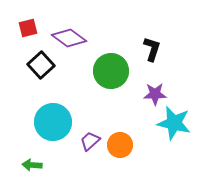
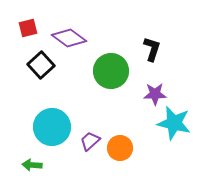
cyan circle: moved 1 px left, 5 px down
orange circle: moved 3 px down
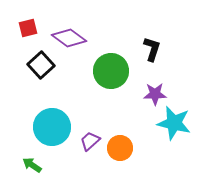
green arrow: rotated 30 degrees clockwise
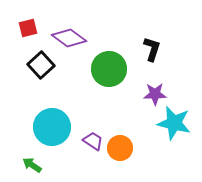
green circle: moved 2 px left, 2 px up
purple trapezoid: moved 3 px right; rotated 75 degrees clockwise
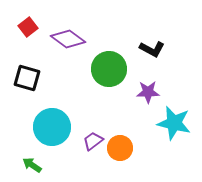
red square: moved 1 px up; rotated 24 degrees counterclockwise
purple diamond: moved 1 px left, 1 px down
black L-shape: rotated 100 degrees clockwise
black square: moved 14 px left, 13 px down; rotated 32 degrees counterclockwise
purple star: moved 7 px left, 2 px up
purple trapezoid: rotated 70 degrees counterclockwise
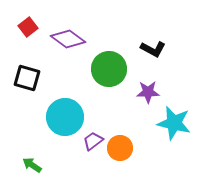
black L-shape: moved 1 px right
cyan circle: moved 13 px right, 10 px up
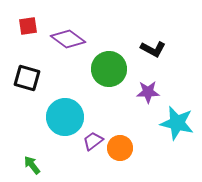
red square: moved 1 px up; rotated 30 degrees clockwise
cyan star: moved 3 px right
green arrow: rotated 18 degrees clockwise
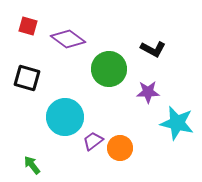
red square: rotated 24 degrees clockwise
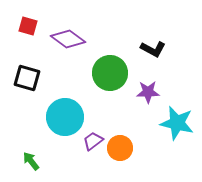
green circle: moved 1 px right, 4 px down
green arrow: moved 1 px left, 4 px up
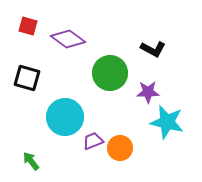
cyan star: moved 10 px left, 1 px up
purple trapezoid: rotated 15 degrees clockwise
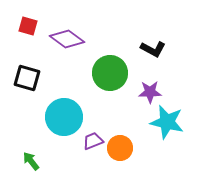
purple diamond: moved 1 px left
purple star: moved 2 px right
cyan circle: moved 1 px left
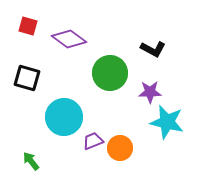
purple diamond: moved 2 px right
